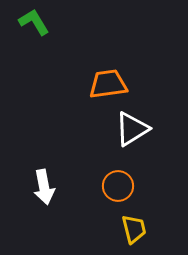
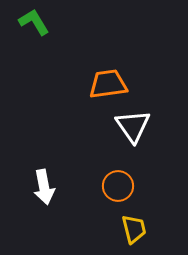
white triangle: moved 1 px right, 3 px up; rotated 33 degrees counterclockwise
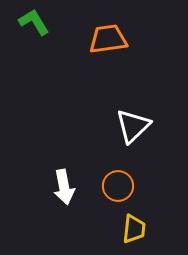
orange trapezoid: moved 45 px up
white triangle: rotated 21 degrees clockwise
white arrow: moved 20 px right
yellow trapezoid: rotated 20 degrees clockwise
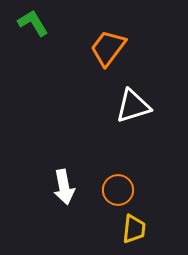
green L-shape: moved 1 px left, 1 px down
orange trapezoid: moved 9 px down; rotated 45 degrees counterclockwise
white triangle: moved 20 px up; rotated 27 degrees clockwise
orange circle: moved 4 px down
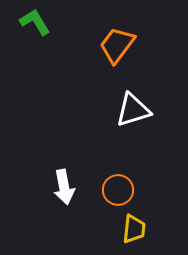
green L-shape: moved 2 px right, 1 px up
orange trapezoid: moved 9 px right, 3 px up
white triangle: moved 4 px down
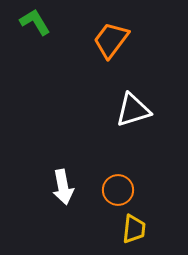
orange trapezoid: moved 6 px left, 5 px up
white arrow: moved 1 px left
